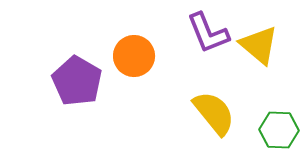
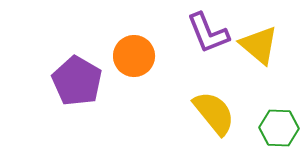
green hexagon: moved 2 px up
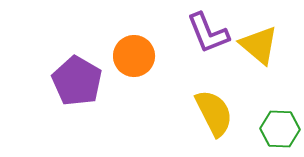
yellow semicircle: rotated 12 degrees clockwise
green hexagon: moved 1 px right, 1 px down
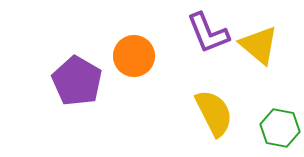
green hexagon: moved 1 px up; rotated 9 degrees clockwise
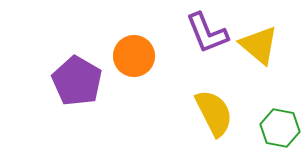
purple L-shape: moved 1 px left
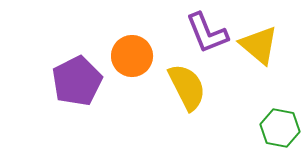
orange circle: moved 2 px left
purple pentagon: rotated 15 degrees clockwise
yellow semicircle: moved 27 px left, 26 px up
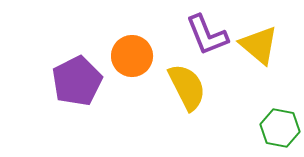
purple L-shape: moved 2 px down
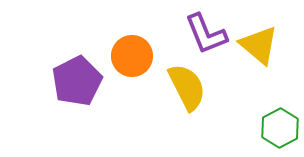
purple L-shape: moved 1 px left, 1 px up
green hexagon: rotated 21 degrees clockwise
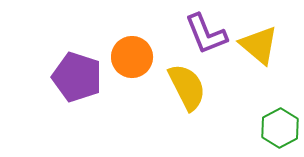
orange circle: moved 1 px down
purple pentagon: moved 4 px up; rotated 27 degrees counterclockwise
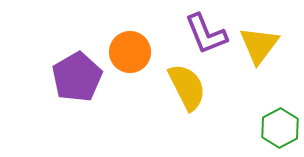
yellow triangle: rotated 27 degrees clockwise
orange circle: moved 2 px left, 5 px up
purple pentagon: rotated 24 degrees clockwise
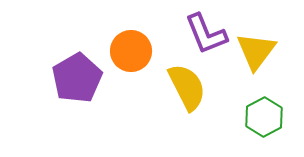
yellow triangle: moved 3 px left, 6 px down
orange circle: moved 1 px right, 1 px up
purple pentagon: moved 1 px down
green hexagon: moved 16 px left, 11 px up
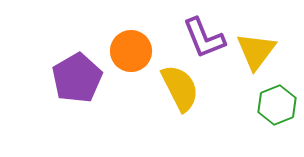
purple L-shape: moved 2 px left, 4 px down
yellow semicircle: moved 7 px left, 1 px down
green hexagon: moved 13 px right, 12 px up; rotated 6 degrees clockwise
